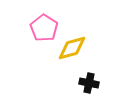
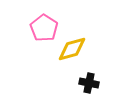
yellow diamond: moved 1 px down
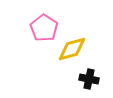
black cross: moved 4 px up
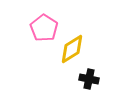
yellow diamond: rotated 16 degrees counterclockwise
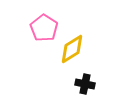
black cross: moved 4 px left, 5 px down
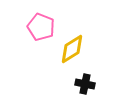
pink pentagon: moved 3 px left, 1 px up; rotated 12 degrees counterclockwise
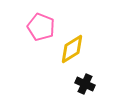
black cross: rotated 12 degrees clockwise
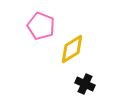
pink pentagon: moved 1 px up
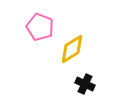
pink pentagon: moved 1 px left, 1 px down
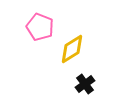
black cross: rotated 30 degrees clockwise
